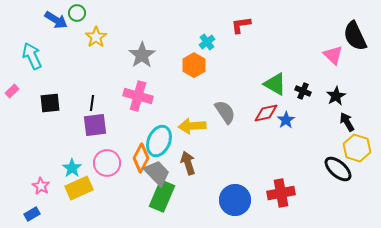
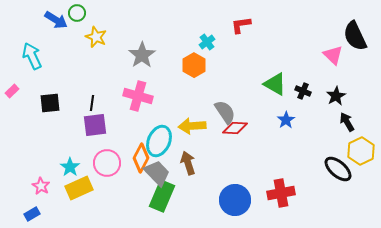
yellow star: rotated 15 degrees counterclockwise
red diamond: moved 31 px left, 15 px down; rotated 15 degrees clockwise
yellow hexagon: moved 4 px right, 3 px down; rotated 16 degrees clockwise
cyan star: moved 2 px left, 1 px up
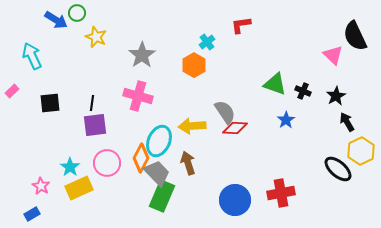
green triangle: rotated 10 degrees counterclockwise
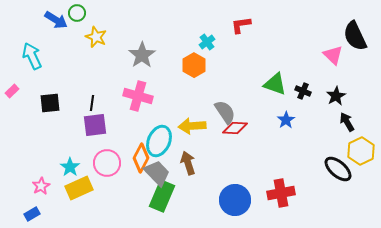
pink star: rotated 12 degrees clockwise
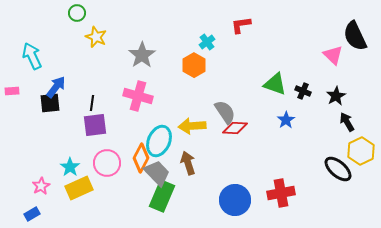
blue arrow: moved 67 px down; rotated 85 degrees counterclockwise
pink rectangle: rotated 40 degrees clockwise
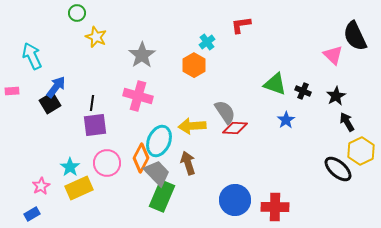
black square: rotated 25 degrees counterclockwise
red cross: moved 6 px left, 14 px down; rotated 12 degrees clockwise
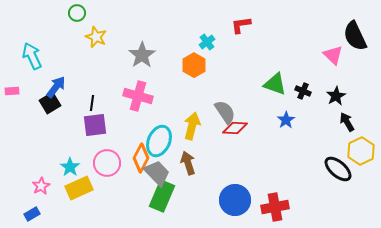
yellow arrow: rotated 108 degrees clockwise
red cross: rotated 12 degrees counterclockwise
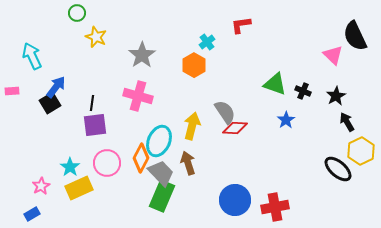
gray trapezoid: moved 4 px right
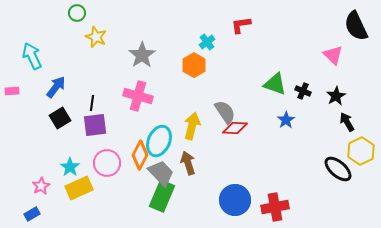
black semicircle: moved 1 px right, 10 px up
black square: moved 10 px right, 15 px down
orange diamond: moved 1 px left, 3 px up
